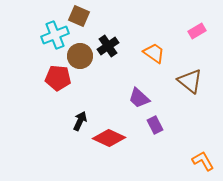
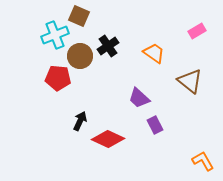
red diamond: moved 1 px left, 1 px down
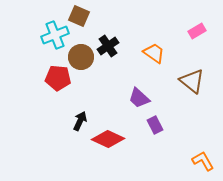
brown circle: moved 1 px right, 1 px down
brown triangle: moved 2 px right
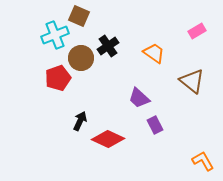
brown circle: moved 1 px down
red pentagon: rotated 25 degrees counterclockwise
